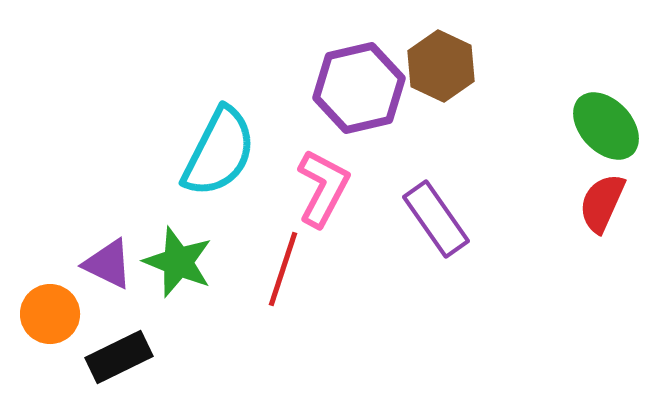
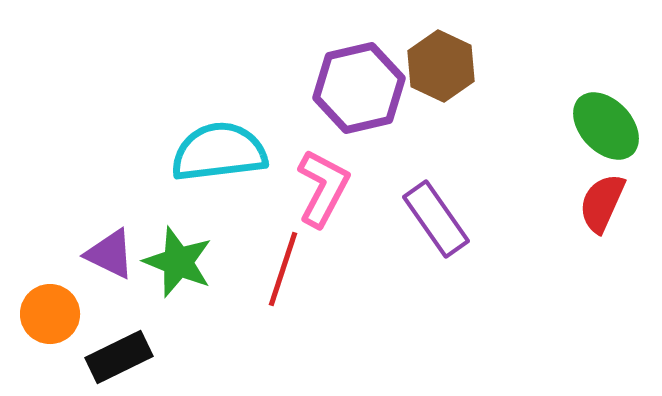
cyan semicircle: rotated 124 degrees counterclockwise
purple triangle: moved 2 px right, 10 px up
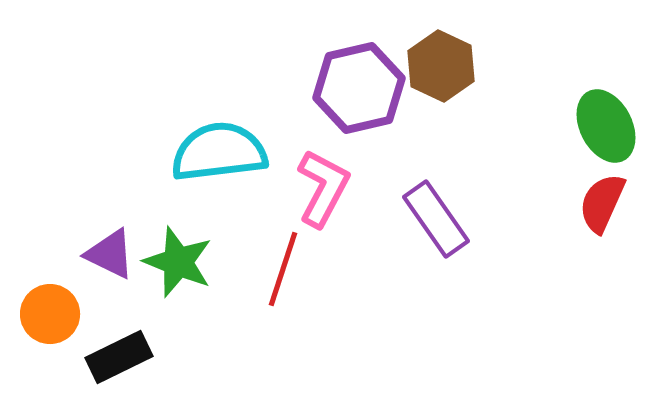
green ellipse: rotated 16 degrees clockwise
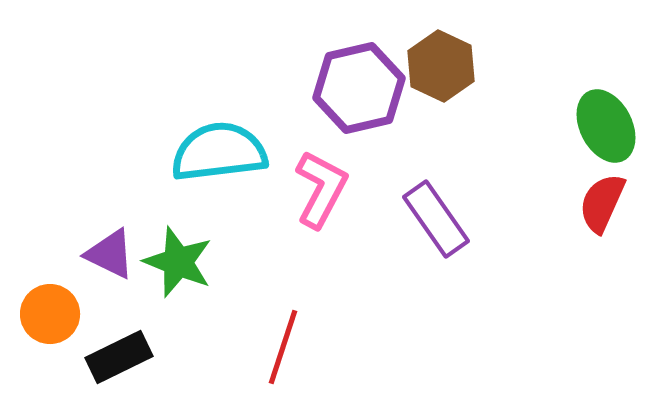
pink L-shape: moved 2 px left, 1 px down
red line: moved 78 px down
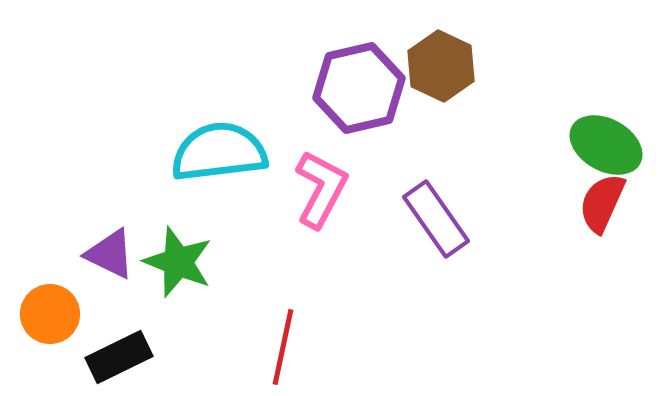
green ellipse: moved 19 px down; rotated 34 degrees counterclockwise
red line: rotated 6 degrees counterclockwise
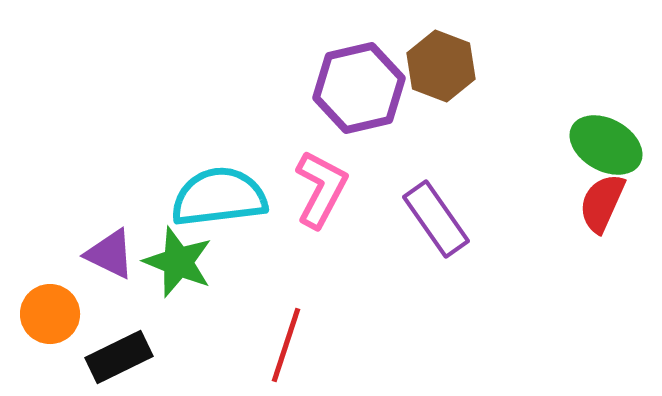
brown hexagon: rotated 4 degrees counterclockwise
cyan semicircle: moved 45 px down
red line: moved 3 px right, 2 px up; rotated 6 degrees clockwise
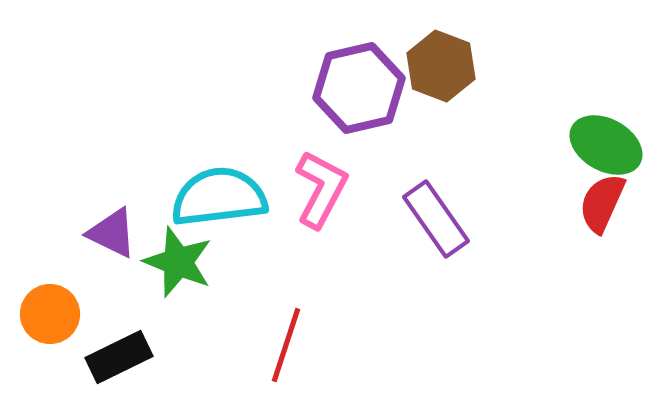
purple triangle: moved 2 px right, 21 px up
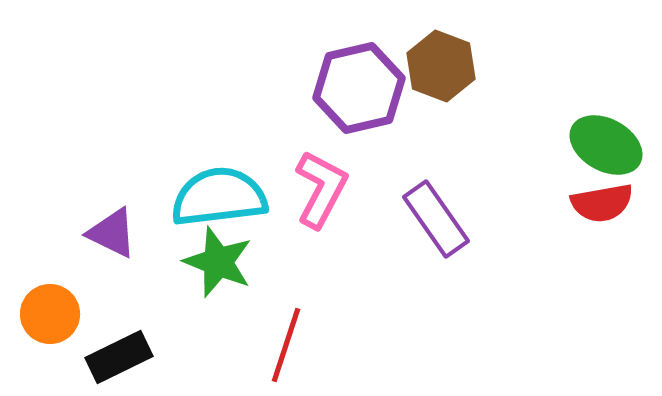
red semicircle: rotated 124 degrees counterclockwise
green star: moved 40 px right
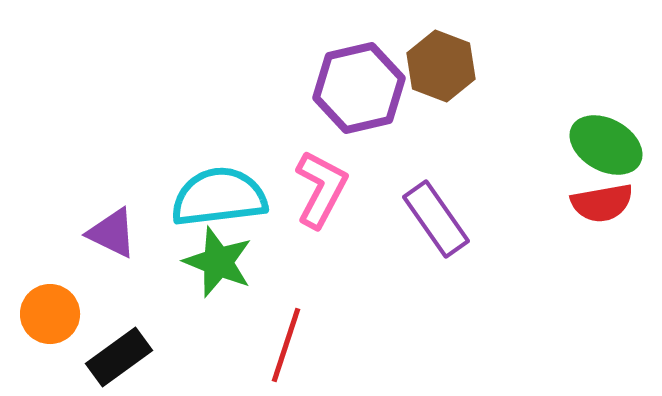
black rectangle: rotated 10 degrees counterclockwise
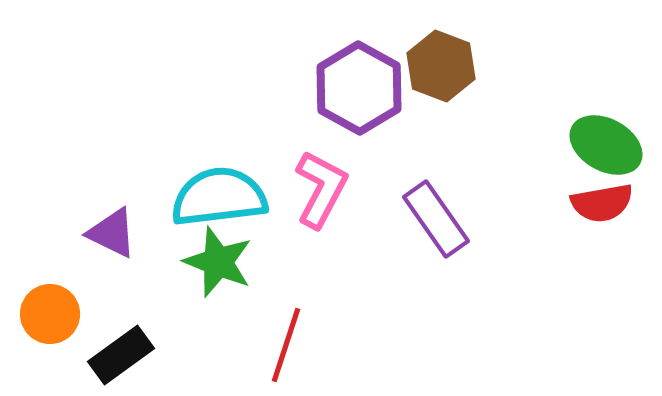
purple hexagon: rotated 18 degrees counterclockwise
black rectangle: moved 2 px right, 2 px up
